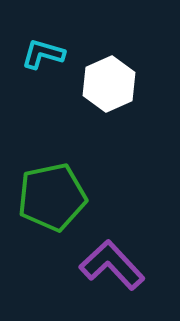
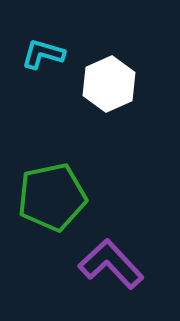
purple L-shape: moved 1 px left, 1 px up
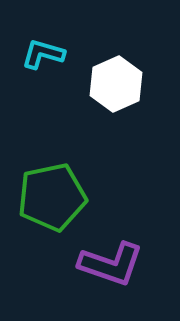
white hexagon: moved 7 px right
purple L-shape: rotated 152 degrees clockwise
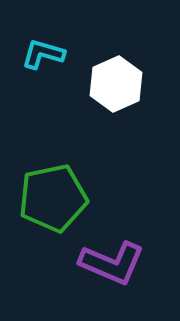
green pentagon: moved 1 px right, 1 px down
purple L-shape: moved 1 px right, 1 px up; rotated 4 degrees clockwise
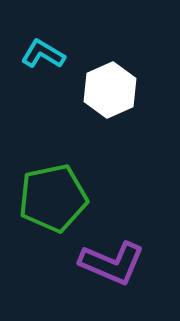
cyan L-shape: rotated 15 degrees clockwise
white hexagon: moved 6 px left, 6 px down
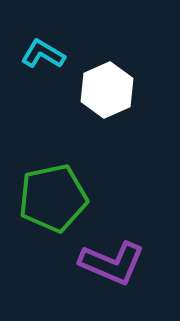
white hexagon: moved 3 px left
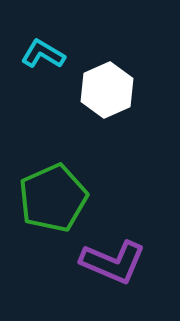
green pentagon: rotated 12 degrees counterclockwise
purple L-shape: moved 1 px right, 1 px up
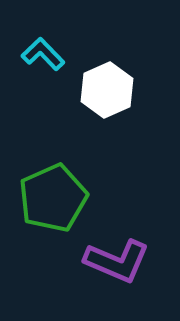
cyan L-shape: rotated 15 degrees clockwise
purple L-shape: moved 4 px right, 1 px up
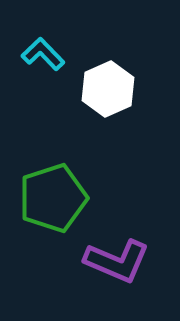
white hexagon: moved 1 px right, 1 px up
green pentagon: rotated 6 degrees clockwise
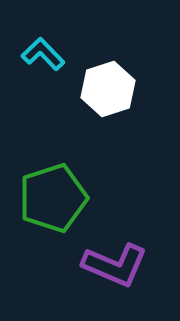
white hexagon: rotated 6 degrees clockwise
purple L-shape: moved 2 px left, 4 px down
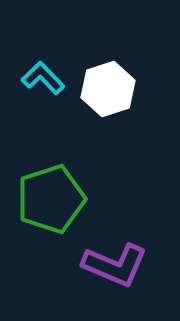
cyan L-shape: moved 24 px down
green pentagon: moved 2 px left, 1 px down
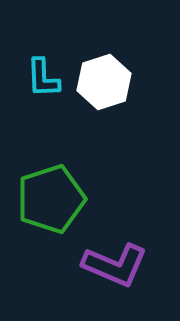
cyan L-shape: rotated 138 degrees counterclockwise
white hexagon: moved 4 px left, 7 px up
